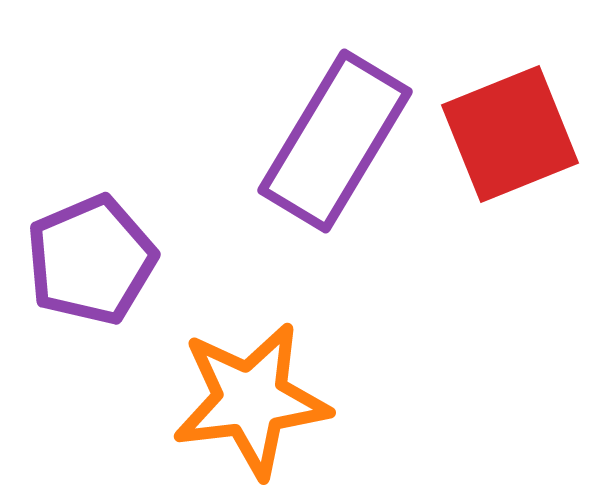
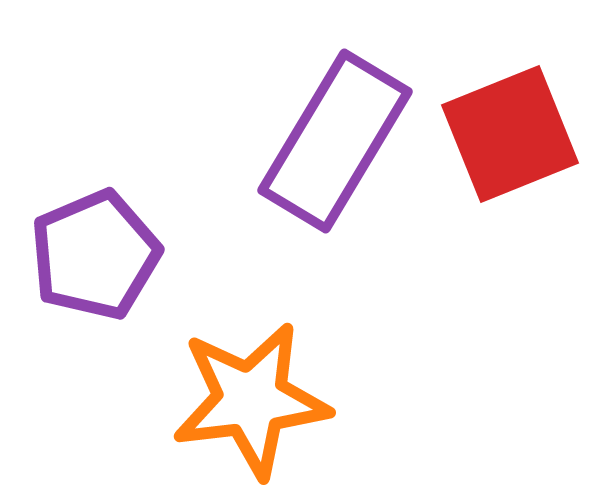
purple pentagon: moved 4 px right, 5 px up
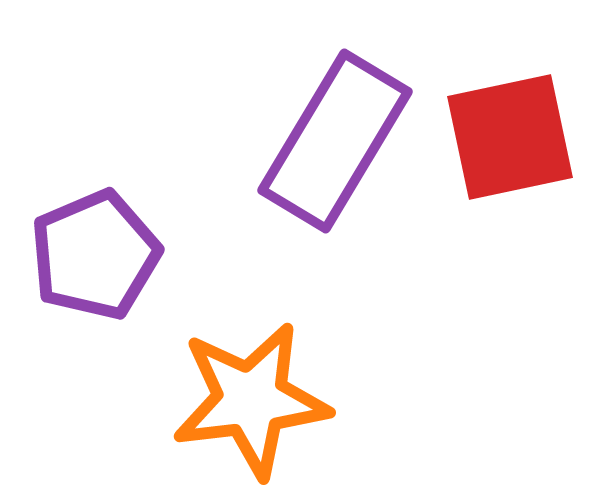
red square: moved 3 px down; rotated 10 degrees clockwise
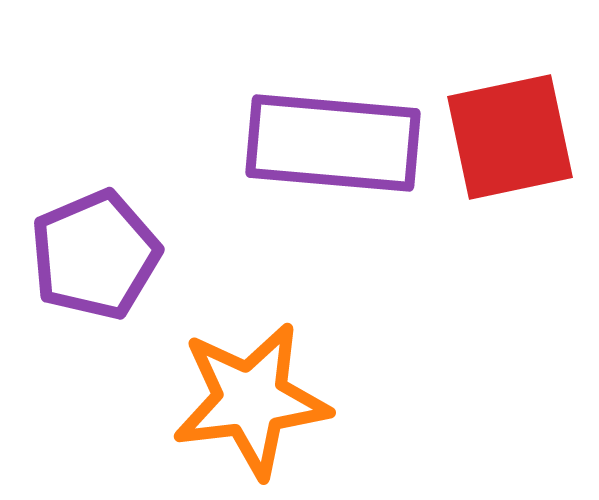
purple rectangle: moved 2 px left, 2 px down; rotated 64 degrees clockwise
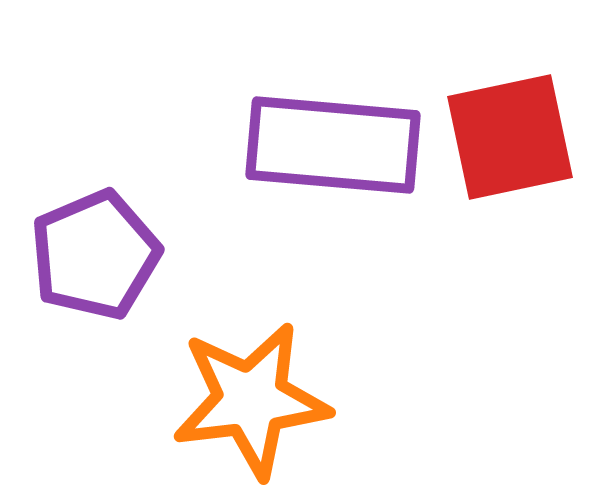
purple rectangle: moved 2 px down
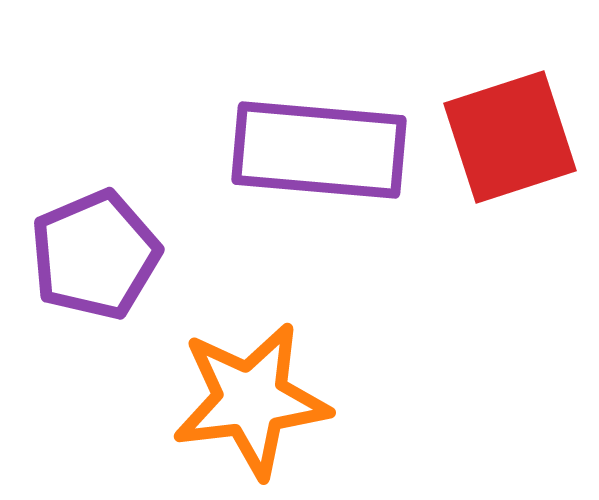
red square: rotated 6 degrees counterclockwise
purple rectangle: moved 14 px left, 5 px down
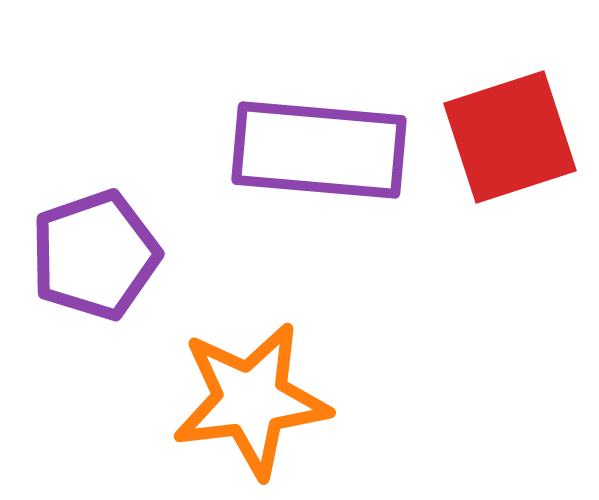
purple pentagon: rotated 4 degrees clockwise
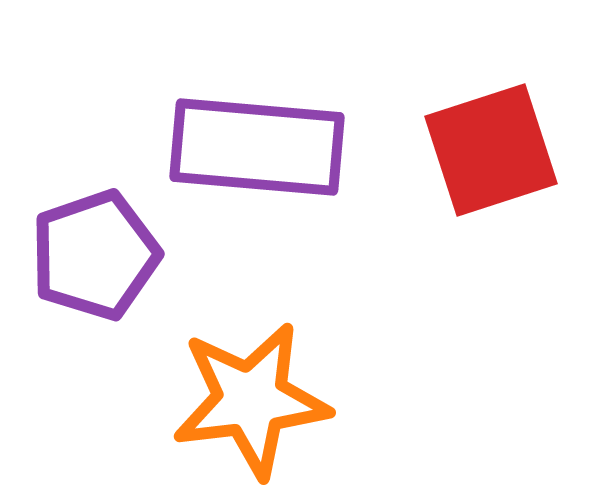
red square: moved 19 px left, 13 px down
purple rectangle: moved 62 px left, 3 px up
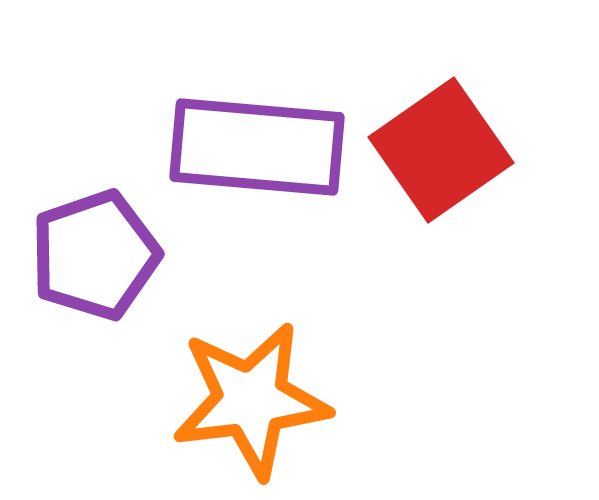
red square: moved 50 px left; rotated 17 degrees counterclockwise
